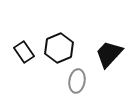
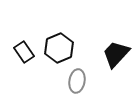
black trapezoid: moved 7 px right
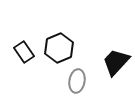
black trapezoid: moved 8 px down
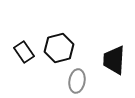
black hexagon: rotated 8 degrees clockwise
black trapezoid: moved 2 px left, 2 px up; rotated 40 degrees counterclockwise
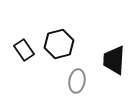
black hexagon: moved 4 px up
black rectangle: moved 2 px up
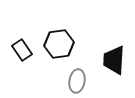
black hexagon: rotated 8 degrees clockwise
black rectangle: moved 2 px left
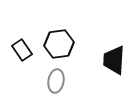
gray ellipse: moved 21 px left
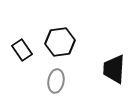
black hexagon: moved 1 px right, 2 px up
black trapezoid: moved 9 px down
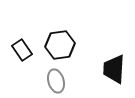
black hexagon: moved 3 px down
gray ellipse: rotated 25 degrees counterclockwise
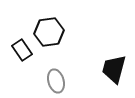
black hexagon: moved 11 px left, 13 px up
black trapezoid: rotated 12 degrees clockwise
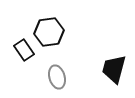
black rectangle: moved 2 px right
gray ellipse: moved 1 px right, 4 px up
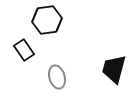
black hexagon: moved 2 px left, 12 px up
